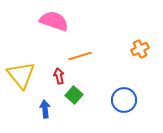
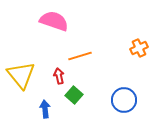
orange cross: moved 1 px left, 1 px up
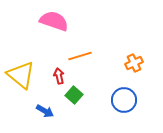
orange cross: moved 5 px left, 15 px down
yellow triangle: rotated 12 degrees counterclockwise
blue arrow: moved 2 px down; rotated 126 degrees clockwise
